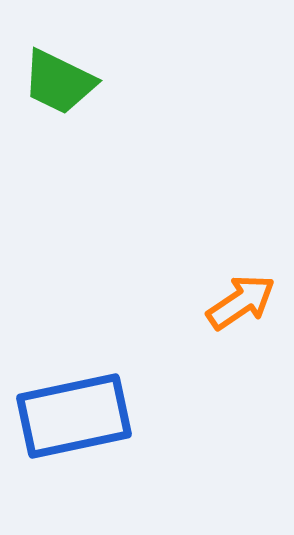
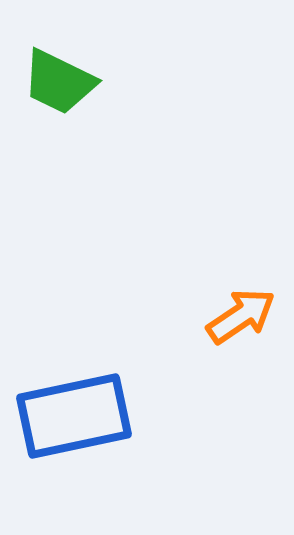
orange arrow: moved 14 px down
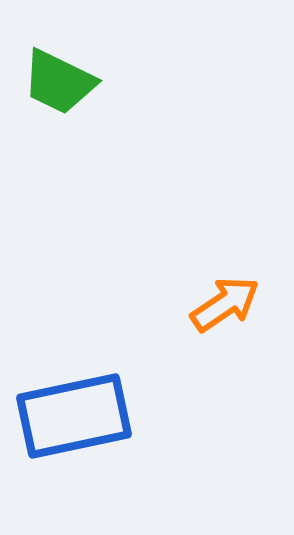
orange arrow: moved 16 px left, 12 px up
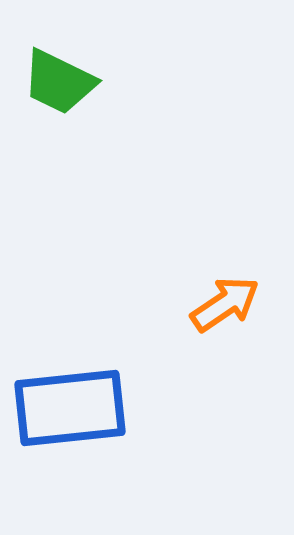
blue rectangle: moved 4 px left, 8 px up; rotated 6 degrees clockwise
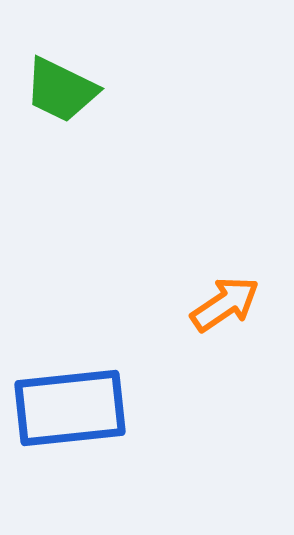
green trapezoid: moved 2 px right, 8 px down
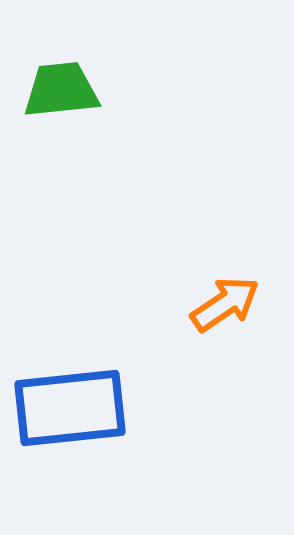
green trapezoid: rotated 148 degrees clockwise
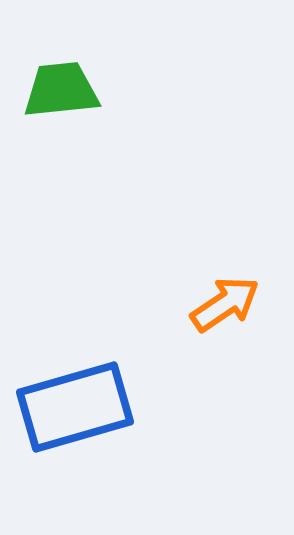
blue rectangle: moved 5 px right, 1 px up; rotated 10 degrees counterclockwise
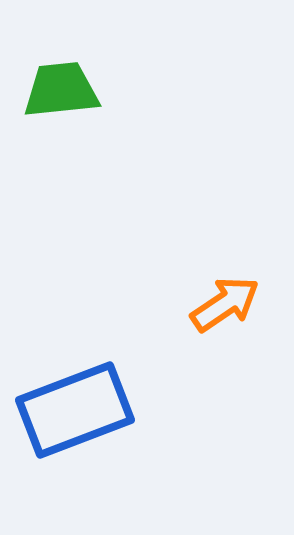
blue rectangle: moved 3 px down; rotated 5 degrees counterclockwise
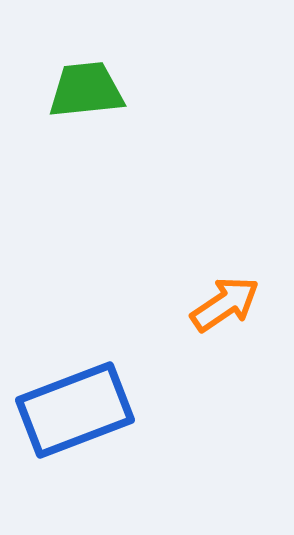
green trapezoid: moved 25 px right
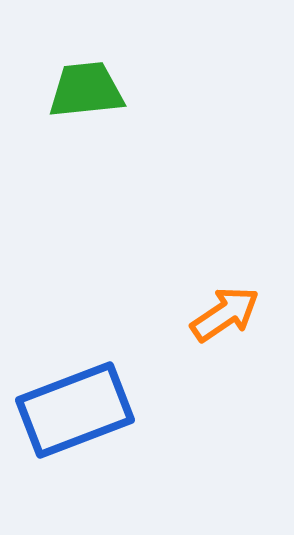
orange arrow: moved 10 px down
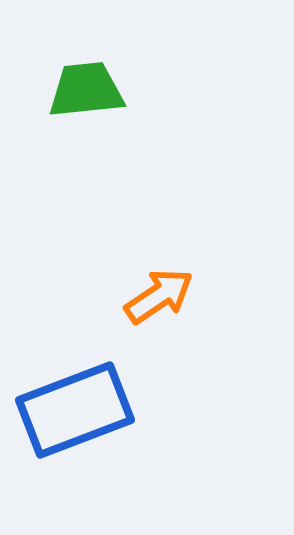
orange arrow: moved 66 px left, 18 px up
